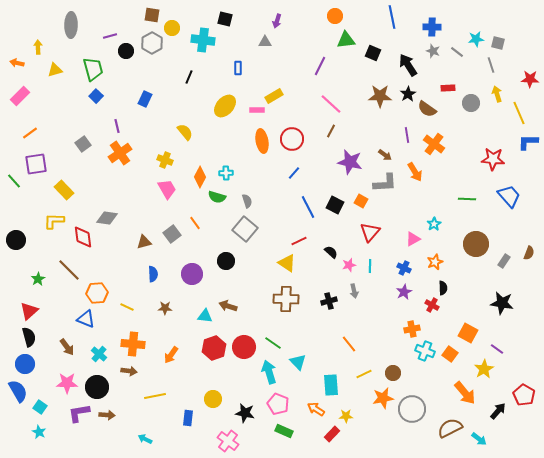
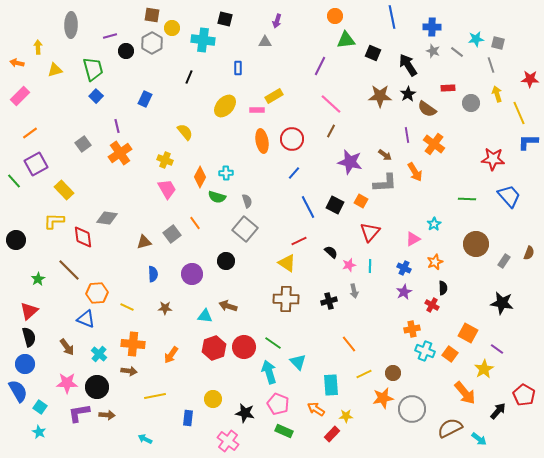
purple square at (36, 164): rotated 20 degrees counterclockwise
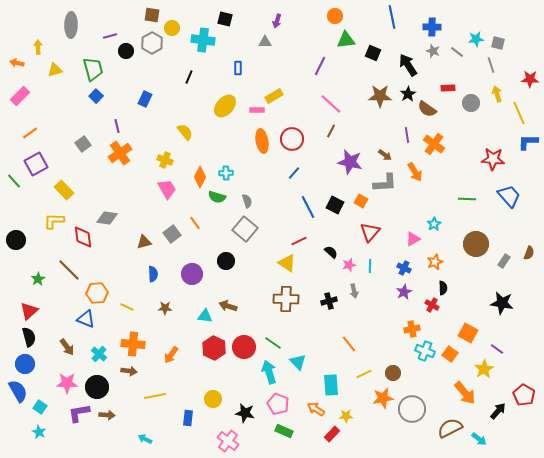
red hexagon at (214, 348): rotated 15 degrees counterclockwise
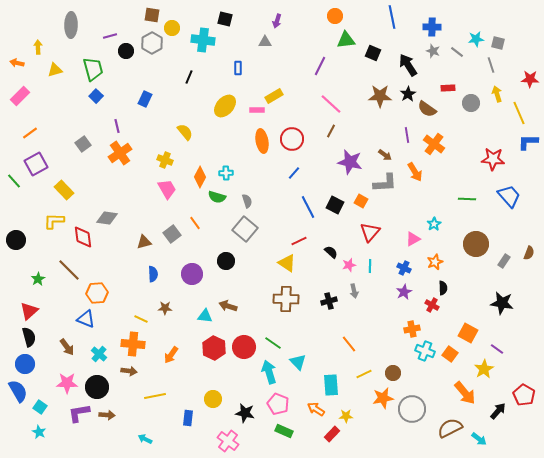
yellow line at (127, 307): moved 14 px right, 12 px down
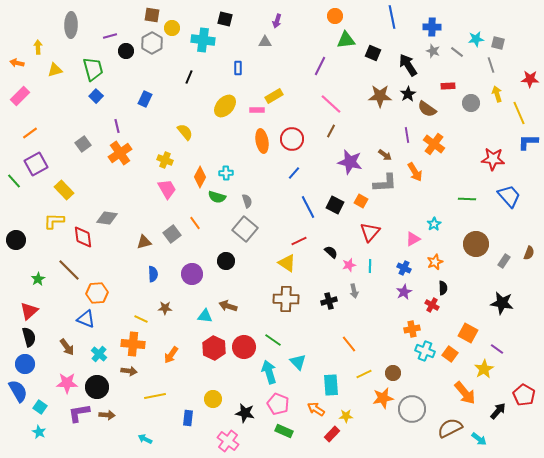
red rectangle at (448, 88): moved 2 px up
green line at (273, 343): moved 3 px up
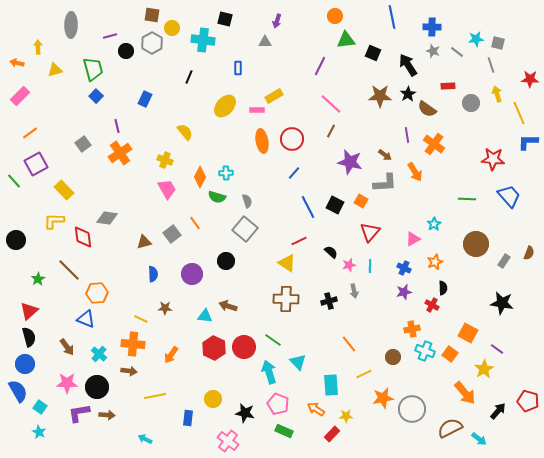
purple star at (404, 292): rotated 14 degrees clockwise
brown circle at (393, 373): moved 16 px up
red pentagon at (524, 395): moved 4 px right, 6 px down; rotated 15 degrees counterclockwise
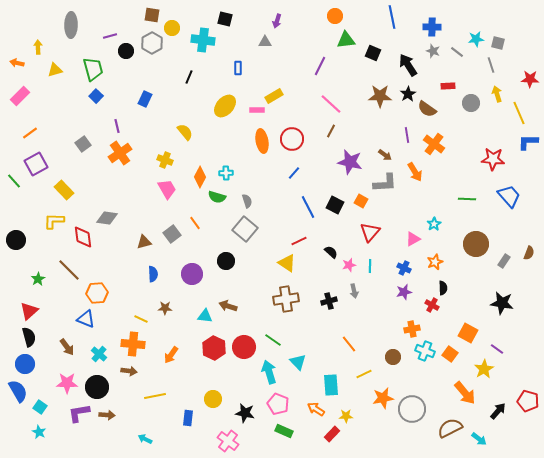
brown cross at (286, 299): rotated 10 degrees counterclockwise
